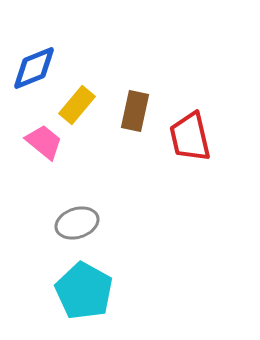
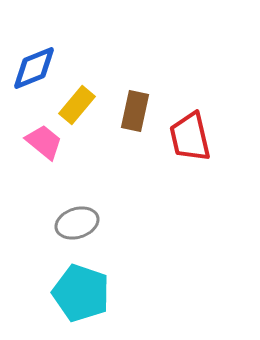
cyan pentagon: moved 3 px left, 2 px down; rotated 10 degrees counterclockwise
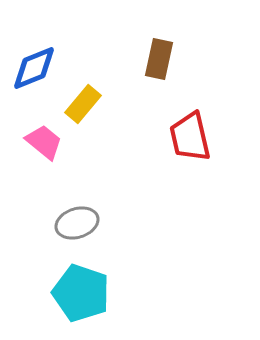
yellow rectangle: moved 6 px right, 1 px up
brown rectangle: moved 24 px right, 52 px up
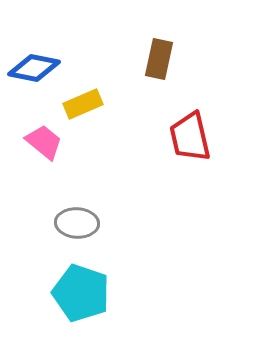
blue diamond: rotated 33 degrees clockwise
yellow rectangle: rotated 27 degrees clockwise
gray ellipse: rotated 21 degrees clockwise
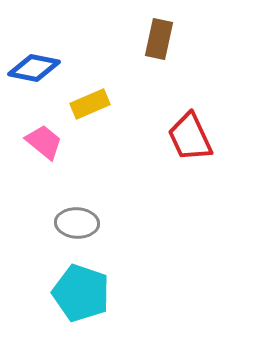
brown rectangle: moved 20 px up
yellow rectangle: moved 7 px right
red trapezoid: rotated 12 degrees counterclockwise
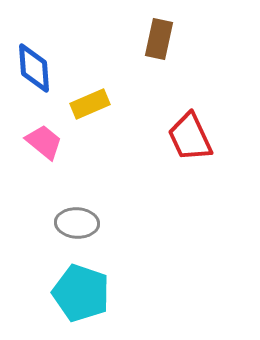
blue diamond: rotated 75 degrees clockwise
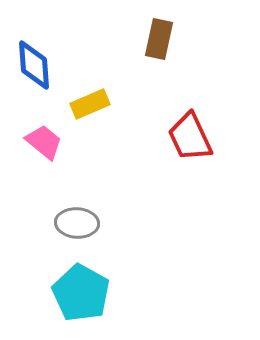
blue diamond: moved 3 px up
cyan pentagon: rotated 10 degrees clockwise
